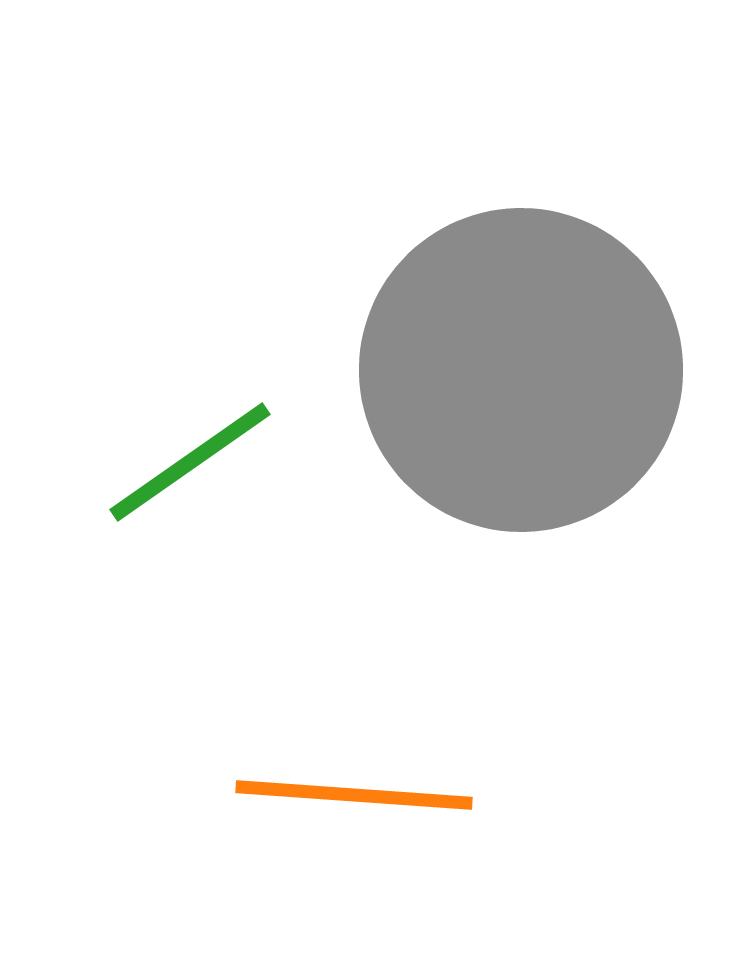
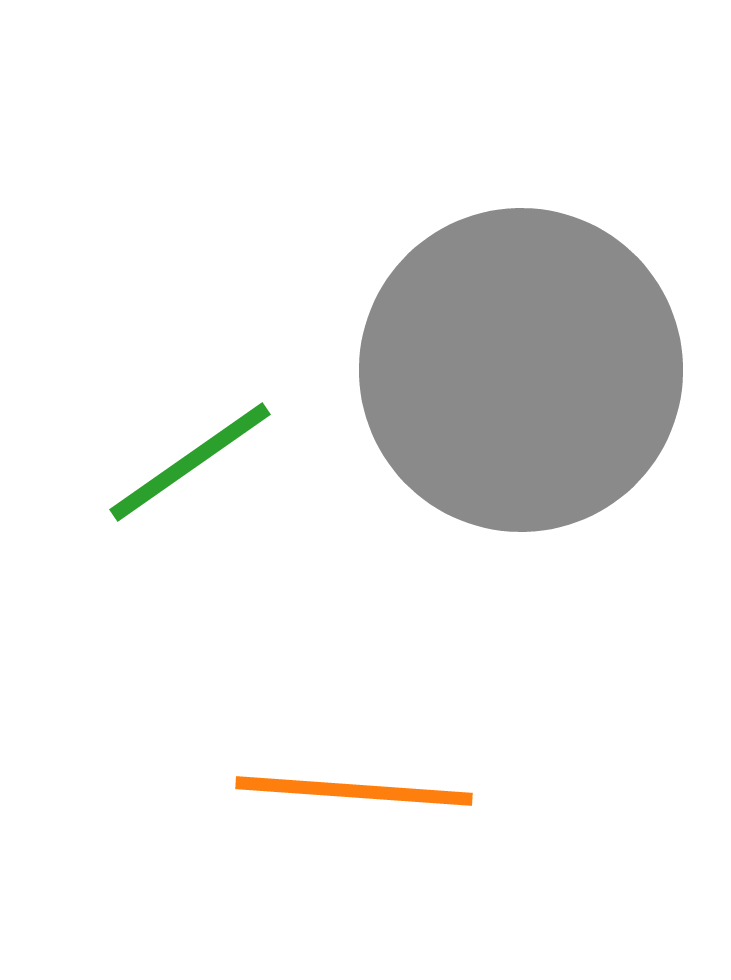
orange line: moved 4 px up
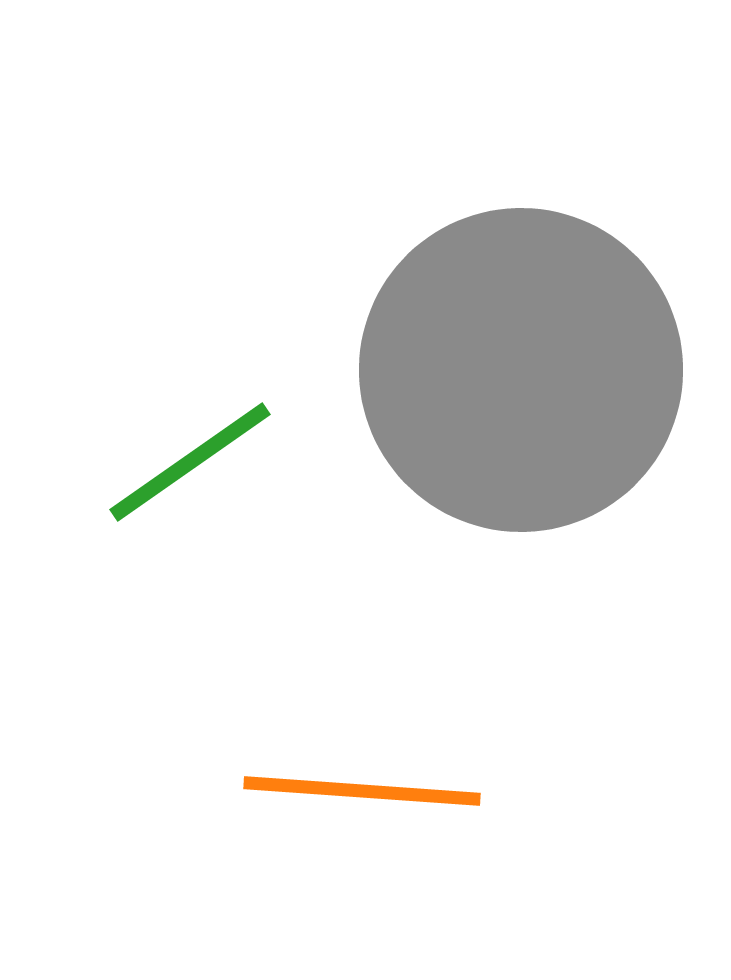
orange line: moved 8 px right
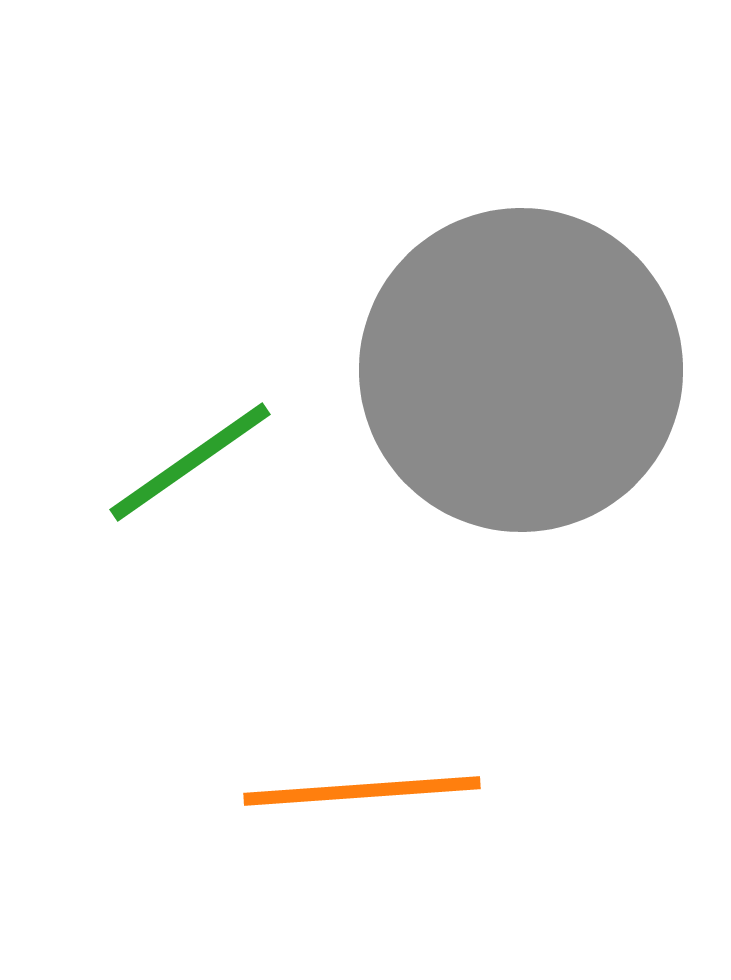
orange line: rotated 8 degrees counterclockwise
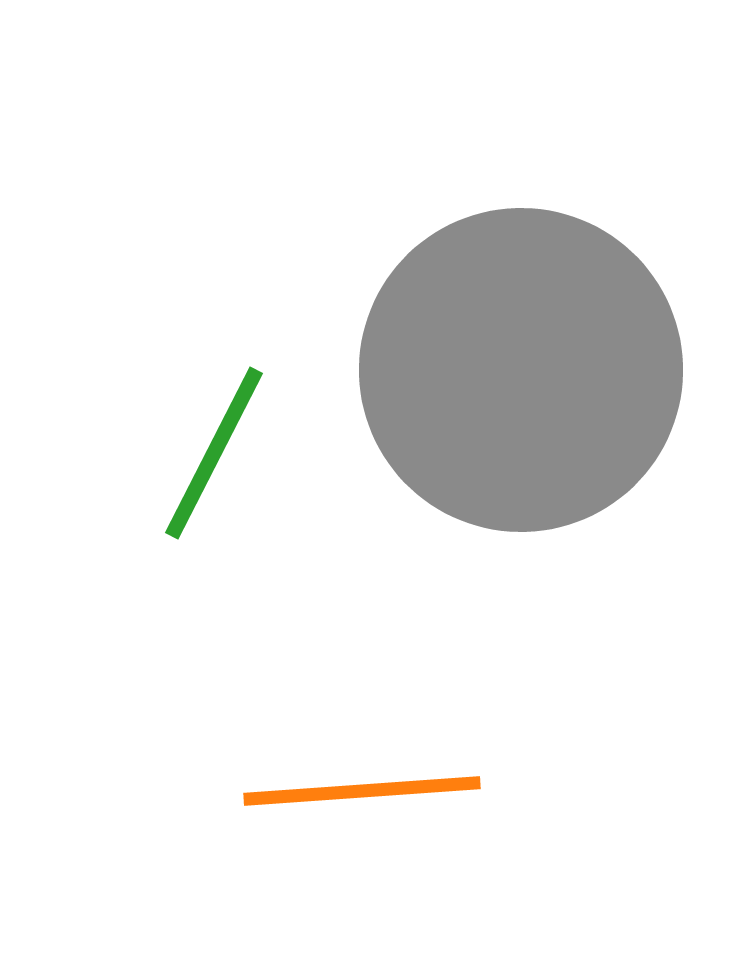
green line: moved 24 px right, 9 px up; rotated 28 degrees counterclockwise
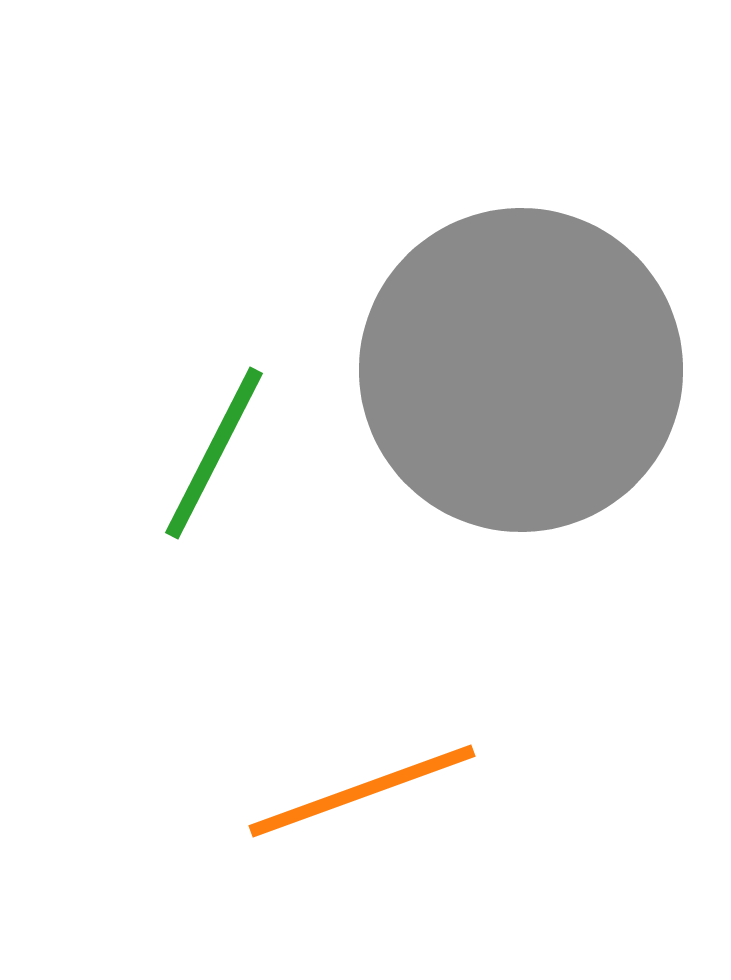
orange line: rotated 16 degrees counterclockwise
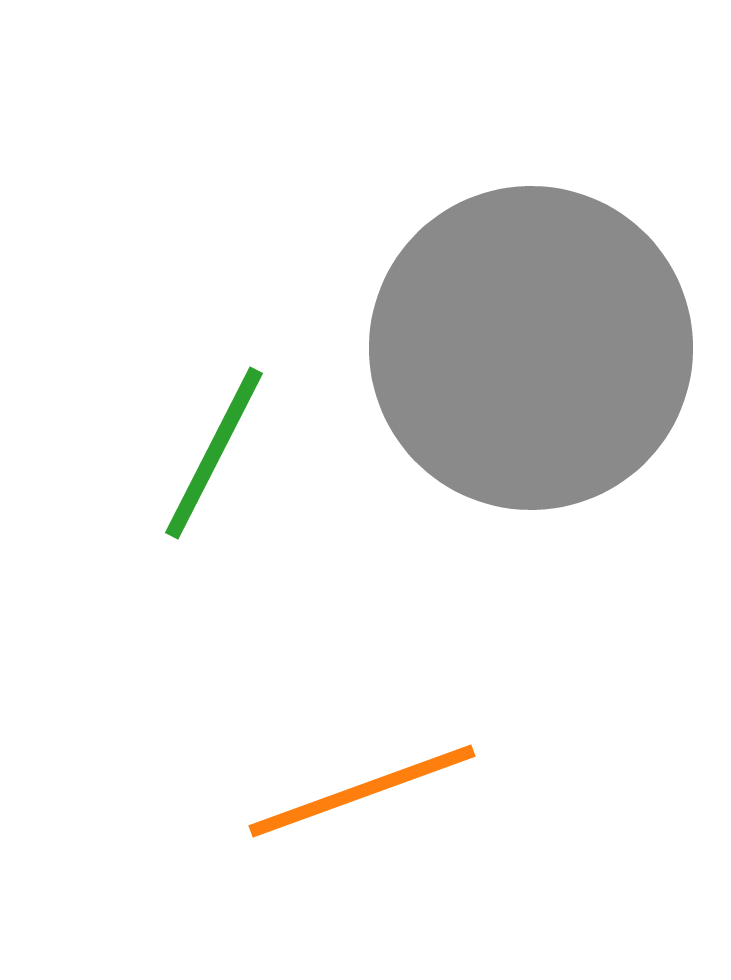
gray circle: moved 10 px right, 22 px up
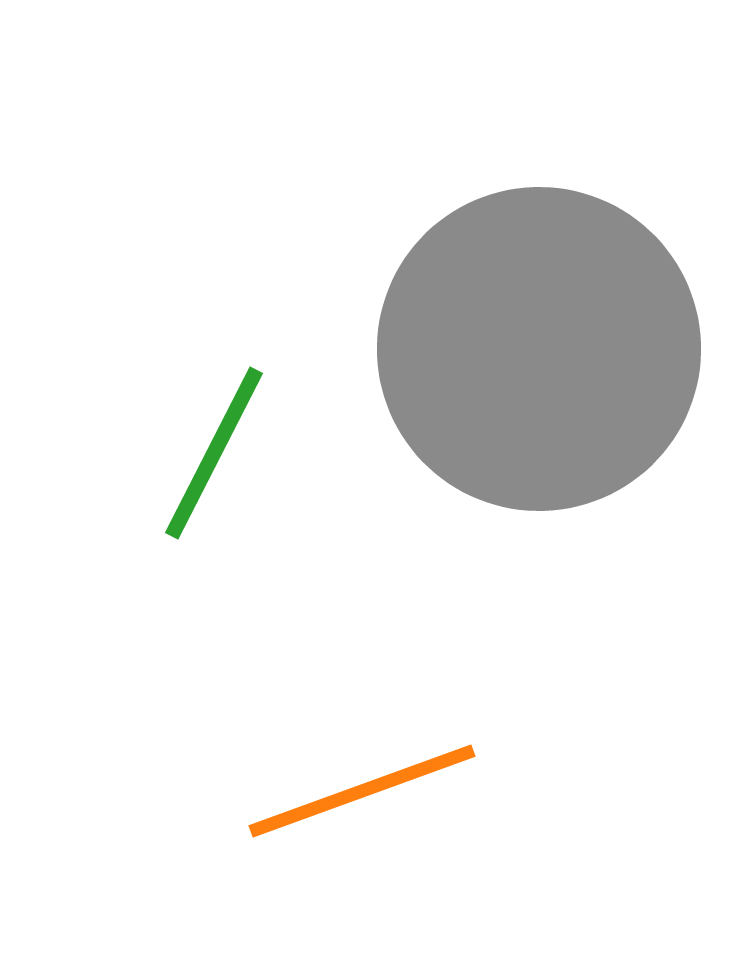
gray circle: moved 8 px right, 1 px down
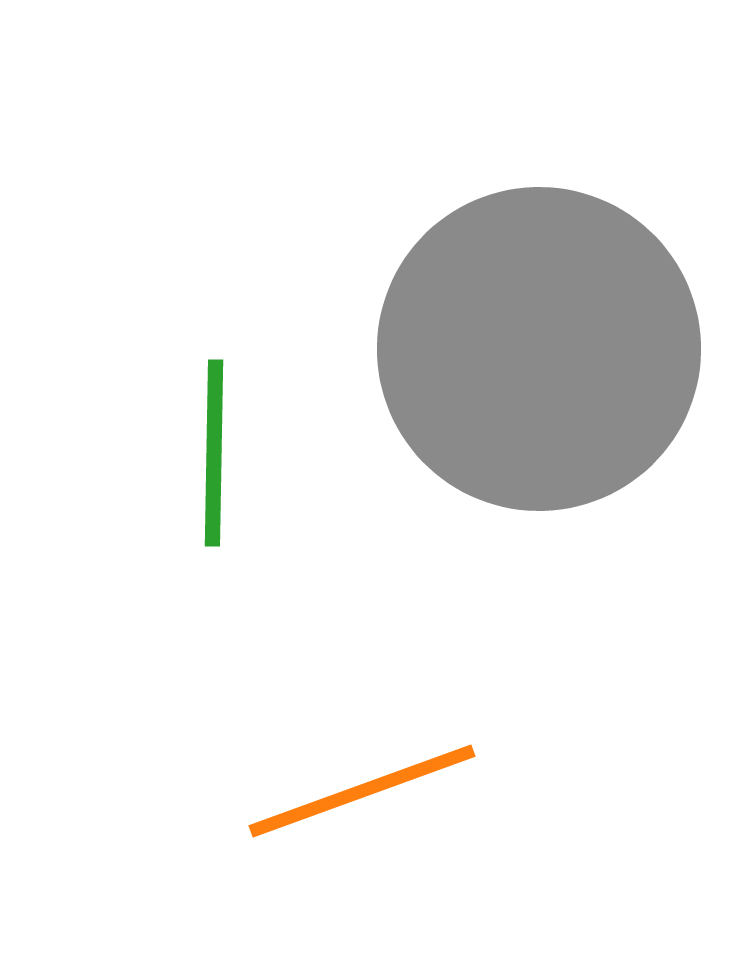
green line: rotated 26 degrees counterclockwise
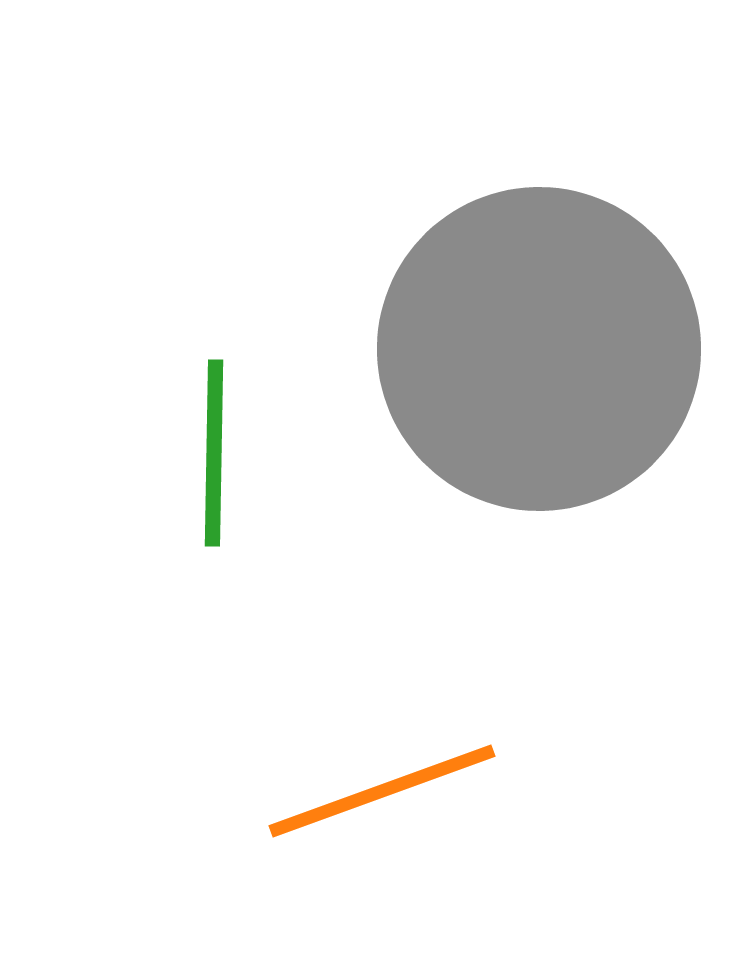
orange line: moved 20 px right
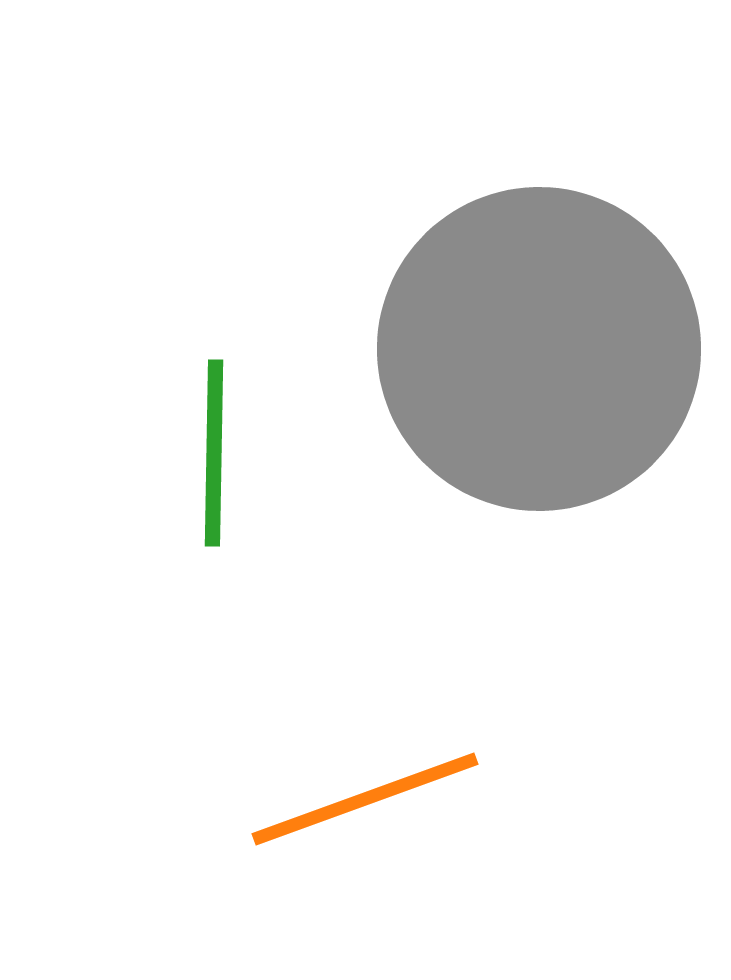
orange line: moved 17 px left, 8 px down
